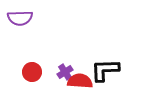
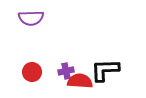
purple semicircle: moved 11 px right
purple cross: moved 1 px right, 1 px up; rotated 21 degrees clockwise
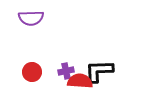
black L-shape: moved 6 px left, 1 px down
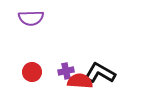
black L-shape: moved 1 px right, 2 px down; rotated 32 degrees clockwise
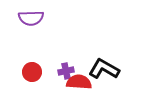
black L-shape: moved 4 px right, 4 px up
red semicircle: moved 1 px left, 1 px down
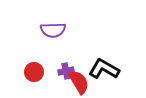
purple semicircle: moved 22 px right, 12 px down
red circle: moved 2 px right
red semicircle: rotated 55 degrees clockwise
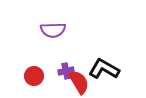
red circle: moved 4 px down
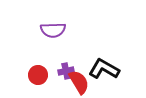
red circle: moved 4 px right, 1 px up
